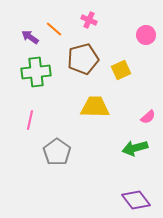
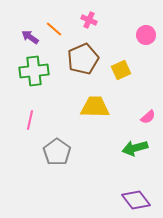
brown pentagon: rotated 8 degrees counterclockwise
green cross: moved 2 px left, 1 px up
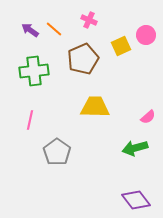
purple arrow: moved 7 px up
yellow square: moved 24 px up
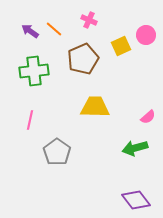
purple arrow: moved 1 px down
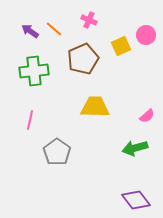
pink semicircle: moved 1 px left, 1 px up
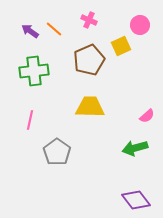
pink circle: moved 6 px left, 10 px up
brown pentagon: moved 6 px right, 1 px down
yellow trapezoid: moved 5 px left
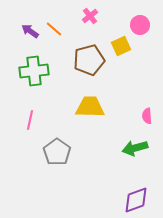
pink cross: moved 1 px right, 4 px up; rotated 28 degrees clockwise
brown pentagon: rotated 8 degrees clockwise
pink semicircle: rotated 126 degrees clockwise
purple diamond: rotated 72 degrees counterclockwise
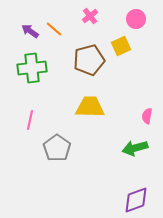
pink circle: moved 4 px left, 6 px up
green cross: moved 2 px left, 3 px up
pink semicircle: rotated 14 degrees clockwise
gray pentagon: moved 4 px up
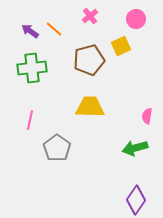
purple diamond: rotated 36 degrees counterclockwise
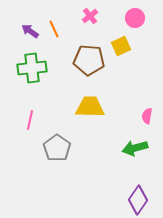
pink circle: moved 1 px left, 1 px up
orange line: rotated 24 degrees clockwise
brown pentagon: rotated 20 degrees clockwise
purple diamond: moved 2 px right
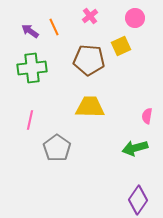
orange line: moved 2 px up
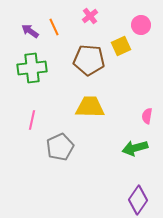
pink circle: moved 6 px right, 7 px down
pink line: moved 2 px right
gray pentagon: moved 3 px right, 1 px up; rotated 12 degrees clockwise
